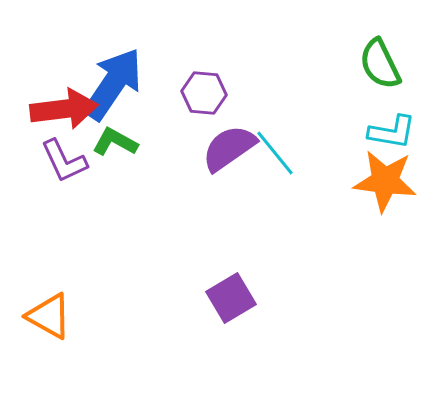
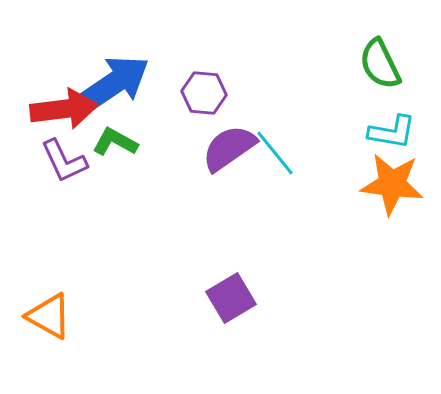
blue arrow: rotated 22 degrees clockwise
orange star: moved 7 px right, 3 px down
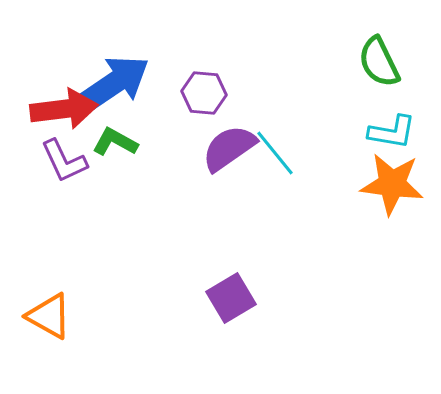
green semicircle: moved 1 px left, 2 px up
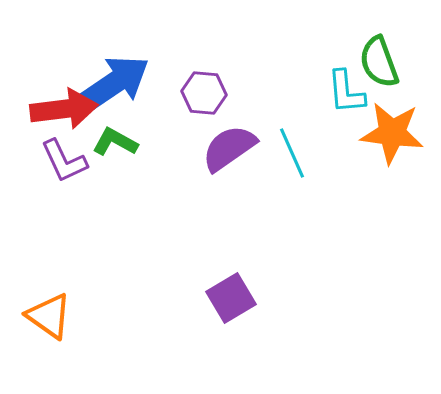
green semicircle: rotated 6 degrees clockwise
cyan L-shape: moved 46 px left, 40 px up; rotated 75 degrees clockwise
cyan line: moved 17 px right; rotated 15 degrees clockwise
orange star: moved 51 px up
orange triangle: rotated 6 degrees clockwise
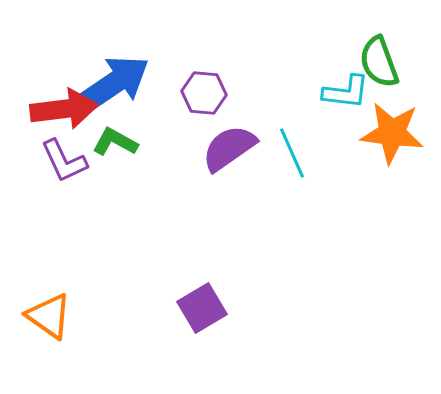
cyan L-shape: rotated 78 degrees counterclockwise
purple square: moved 29 px left, 10 px down
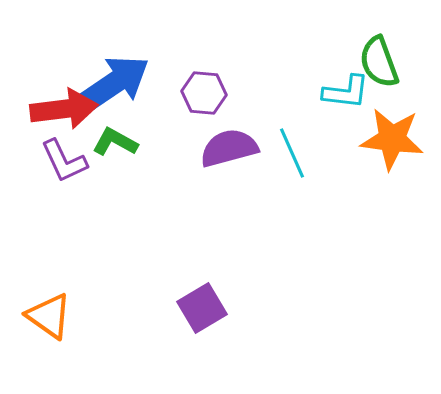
orange star: moved 6 px down
purple semicircle: rotated 20 degrees clockwise
